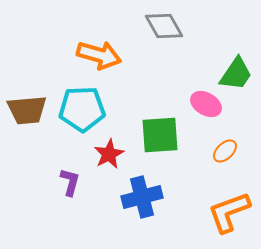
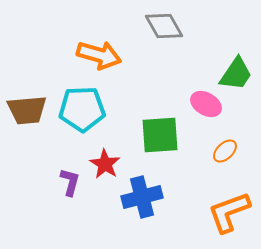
red star: moved 4 px left, 10 px down; rotated 12 degrees counterclockwise
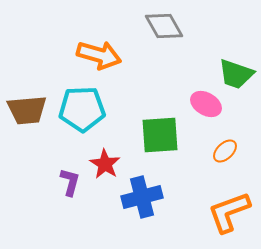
green trapezoid: rotated 75 degrees clockwise
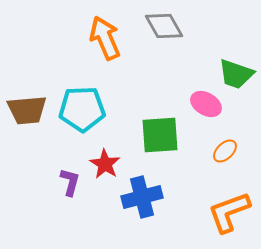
orange arrow: moved 6 px right, 17 px up; rotated 129 degrees counterclockwise
